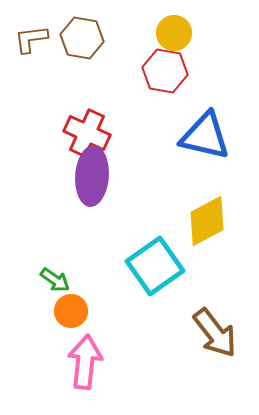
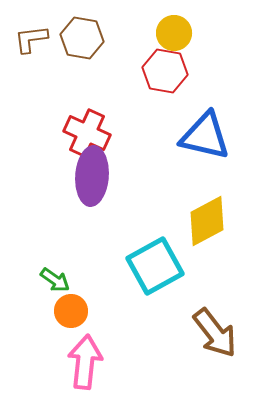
cyan square: rotated 6 degrees clockwise
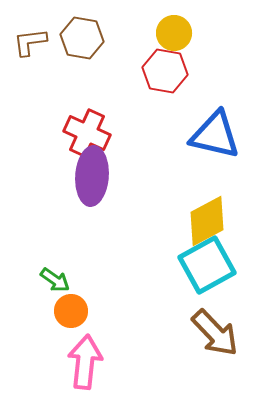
brown L-shape: moved 1 px left, 3 px down
blue triangle: moved 10 px right, 1 px up
cyan square: moved 52 px right, 1 px up
brown arrow: rotated 6 degrees counterclockwise
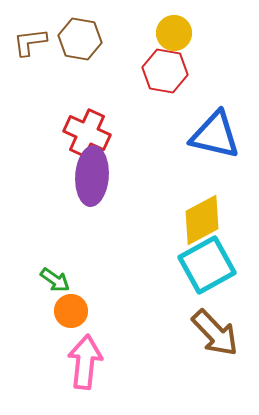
brown hexagon: moved 2 px left, 1 px down
yellow diamond: moved 5 px left, 1 px up
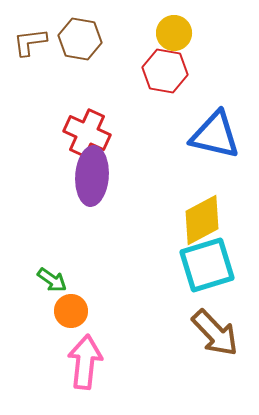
cyan square: rotated 12 degrees clockwise
green arrow: moved 3 px left
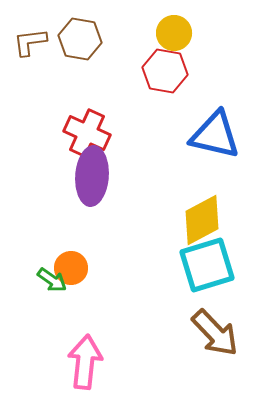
orange circle: moved 43 px up
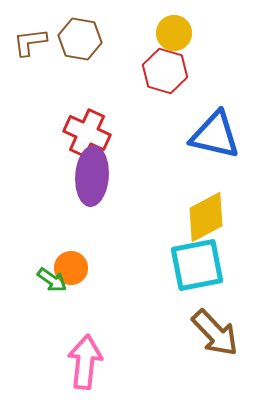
red hexagon: rotated 6 degrees clockwise
yellow diamond: moved 4 px right, 3 px up
cyan square: moved 10 px left; rotated 6 degrees clockwise
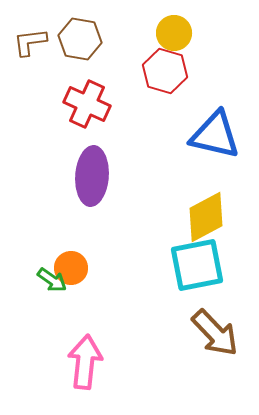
red cross: moved 29 px up
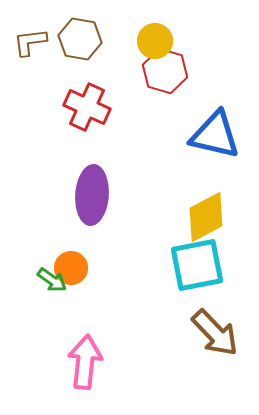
yellow circle: moved 19 px left, 8 px down
red cross: moved 3 px down
purple ellipse: moved 19 px down
